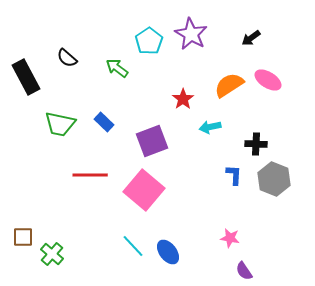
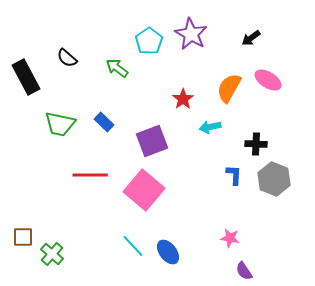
orange semicircle: moved 3 px down; rotated 28 degrees counterclockwise
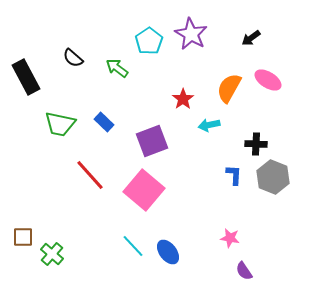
black semicircle: moved 6 px right
cyan arrow: moved 1 px left, 2 px up
red line: rotated 48 degrees clockwise
gray hexagon: moved 1 px left, 2 px up
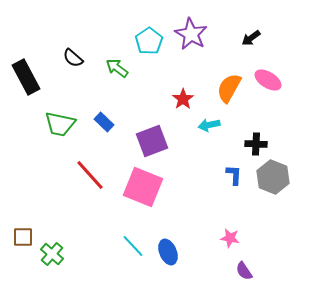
pink square: moved 1 px left, 3 px up; rotated 18 degrees counterclockwise
blue ellipse: rotated 15 degrees clockwise
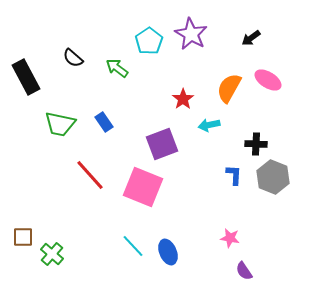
blue rectangle: rotated 12 degrees clockwise
purple square: moved 10 px right, 3 px down
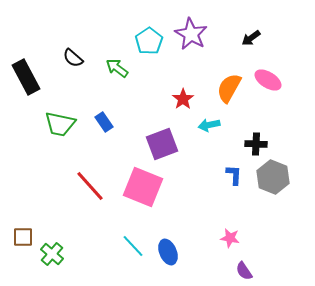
red line: moved 11 px down
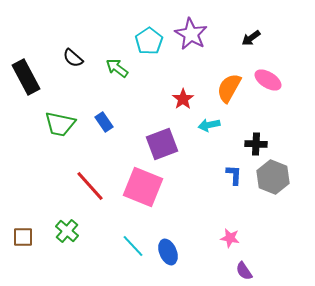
green cross: moved 15 px right, 23 px up
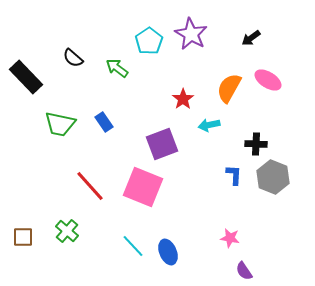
black rectangle: rotated 16 degrees counterclockwise
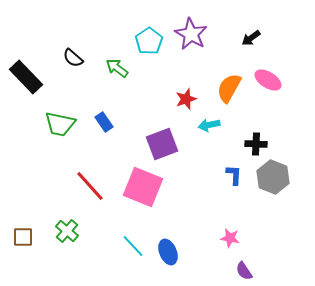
red star: moved 3 px right; rotated 15 degrees clockwise
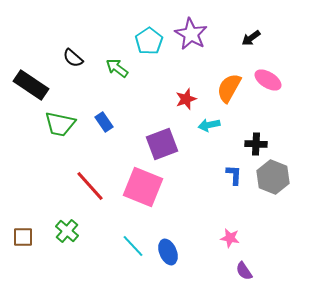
black rectangle: moved 5 px right, 8 px down; rotated 12 degrees counterclockwise
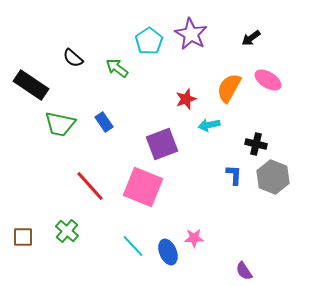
black cross: rotated 10 degrees clockwise
pink star: moved 36 px left; rotated 12 degrees counterclockwise
